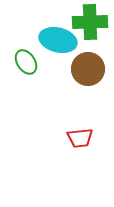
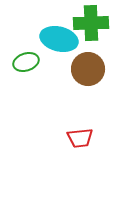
green cross: moved 1 px right, 1 px down
cyan ellipse: moved 1 px right, 1 px up
green ellipse: rotated 75 degrees counterclockwise
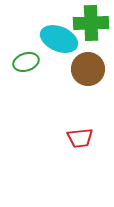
cyan ellipse: rotated 9 degrees clockwise
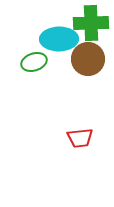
cyan ellipse: rotated 24 degrees counterclockwise
green ellipse: moved 8 px right
brown circle: moved 10 px up
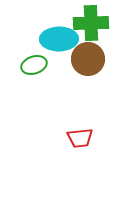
green ellipse: moved 3 px down
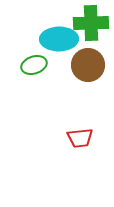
brown circle: moved 6 px down
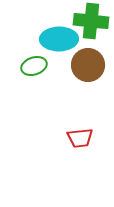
green cross: moved 2 px up; rotated 8 degrees clockwise
green ellipse: moved 1 px down
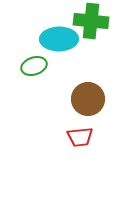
brown circle: moved 34 px down
red trapezoid: moved 1 px up
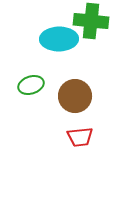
green ellipse: moved 3 px left, 19 px down
brown circle: moved 13 px left, 3 px up
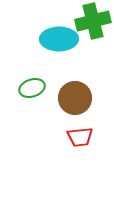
green cross: moved 2 px right; rotated 20 degrees counterclockwise
green ellipse: moved 1 px right, 3 px down
brown circle: moved 2 px down
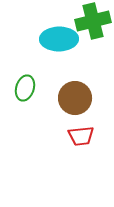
green ellipse: moved 7 px left; rotated 55 degrees counterclockwise
red trapezoid: moved 1 px right, 1 px up
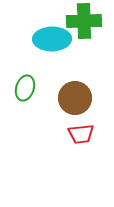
green cross: moved 9 px left; rotated 12 degrees clockwise
cyan ellipse: moved 7 px left
red trapezoid: moved 2 px up
